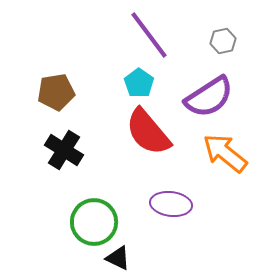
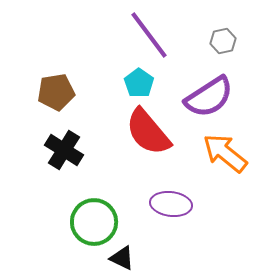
black triangle: moved 4 px right
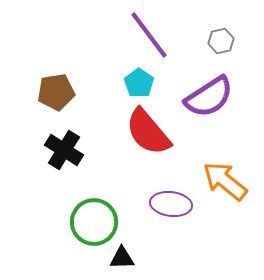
gray hexagon: moved 2 px left
orange arrow: moved 28 px down
black triangle: rotated 28 degrees counterclockwise
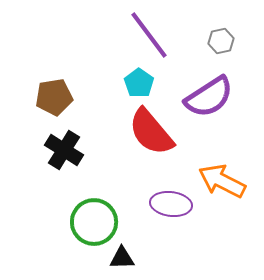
brown pentagon: moved 2 px left, 5 px down
red semicircle: moved 3 px right
orange arrow: moved 3 px left; rotated 12 degrees counterclockwise
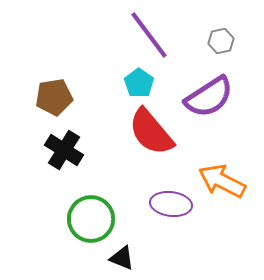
green circle: moved 3 px left, 3 px up
black triangle: rotated 24 degrees clockwise
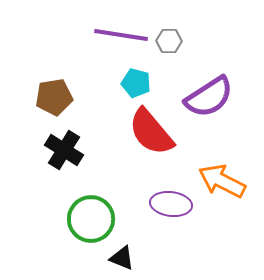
purple line: moved 28 px left; rotated 44 degrees counterclockwise
gray hexagon: moved 52 px left; rotated 15 degrees clockwise
cyan pentagon: moved 3 px left; rotated 20 degrees counterclockwise
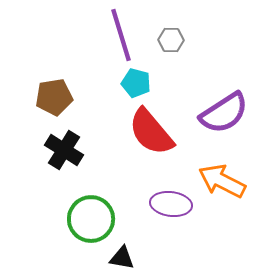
purple line: rotated 64 degrees clockwise
gray hexagon: moved 2 px right, 1 px up
purple semicircle: moved 15 px right, 16 px down
black triangle: rotated 12 degrees counterclockwise
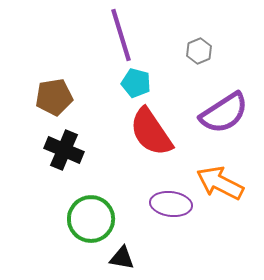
gray hexagon: moved 28 px right, 11 px down; rotated 25 degrees counterclockwise
red semicircle: rotated 6 degrees clockwise
black cross: rotated 9 degrees counterclockwise
orange arrow: moved 2 px left, 2 px down
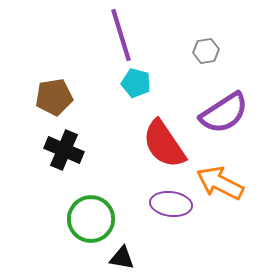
gray hexagon: moved 7 px right; rotated 15 degrees clockwise
red semicircle: moved 13 px right, 12 px down
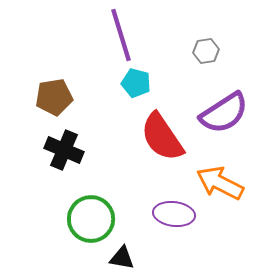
red semicircle: moved 2 px left, 7 px up
purple ellipse: moved 3 px right, 10 px down
